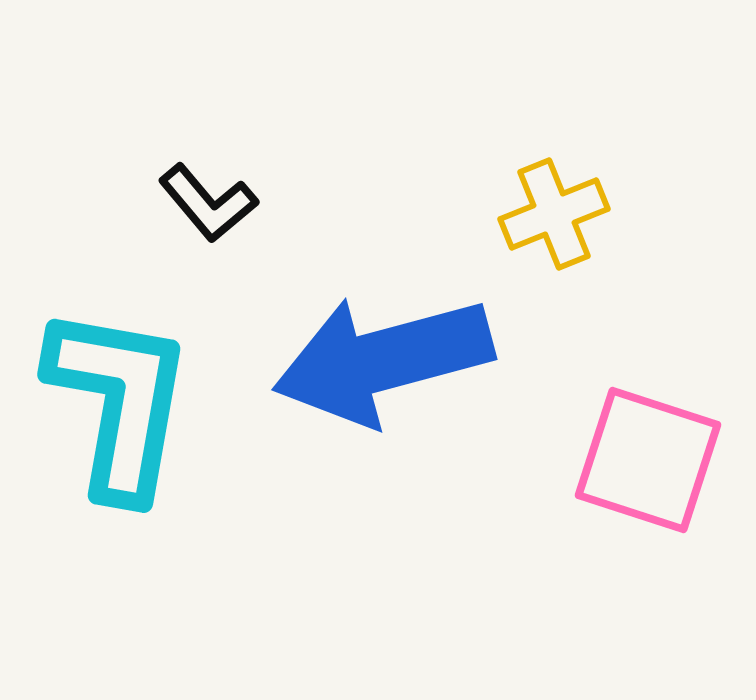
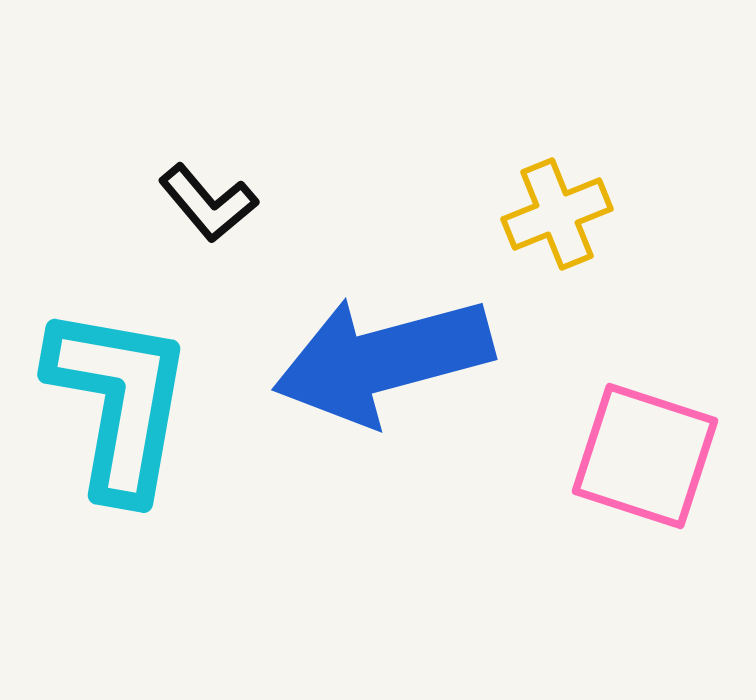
yellow cross: moved 3 px right
pink square: moved 3 px left, 4 px up
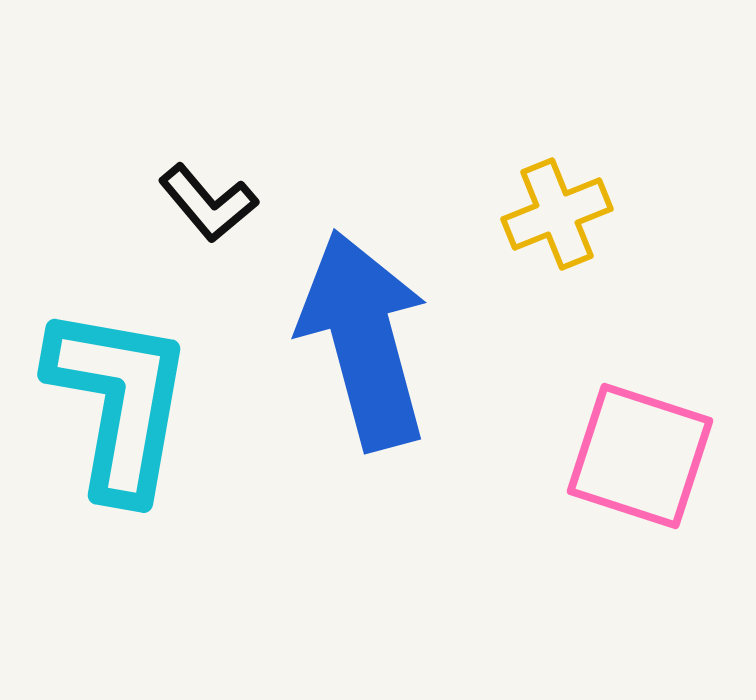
blue arrow: moved 19 px left, 20 px up; rotated 90 degrees clockwise
pink square: moved 5 px left
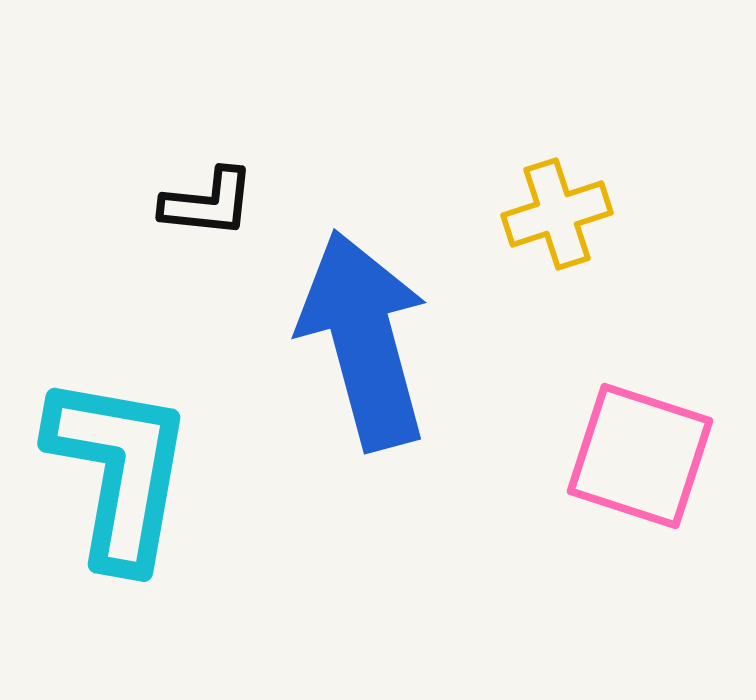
black L-shape: rotated 44 degrees counterclockwise
yellow cross: rotated 4 degrees clockwise
cyan L-shape: moved 69 px down
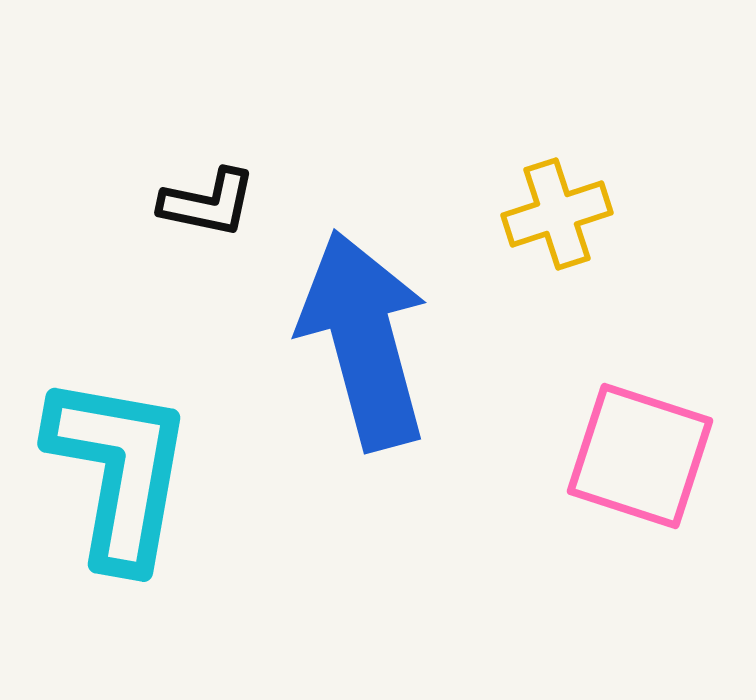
black L-shape: rotated 6 degrees clockwise
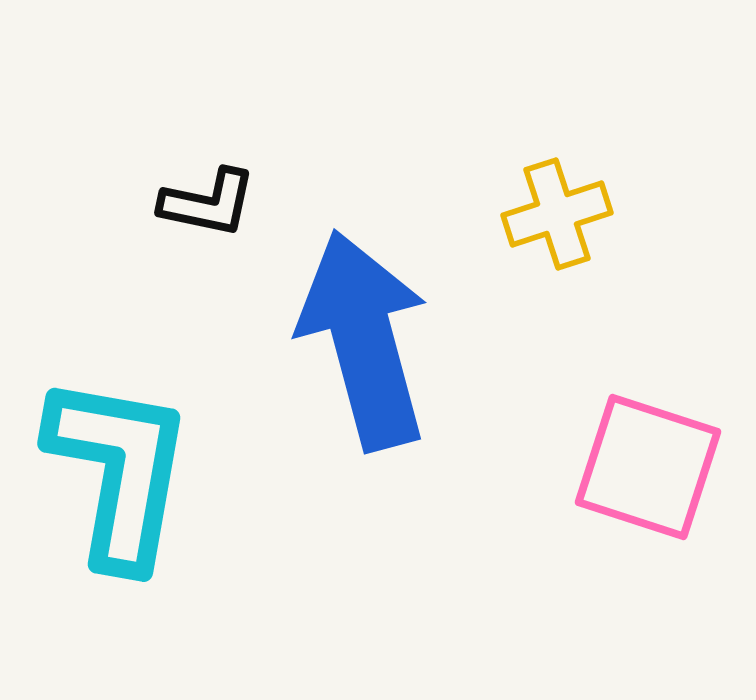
pink square: moved 8 px right, 11 px down
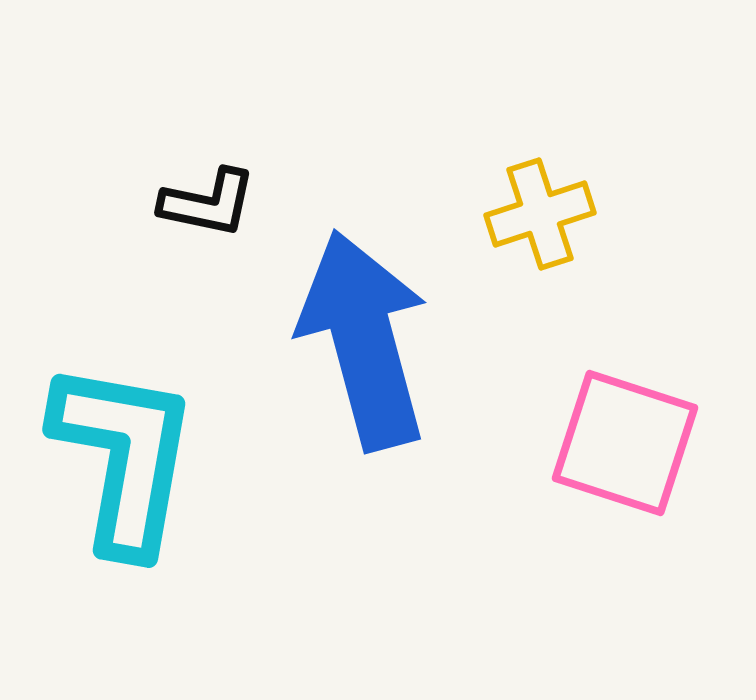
yellow cross: moved 17 px left
pink square: moved 23 px left, 24 px up
cyan L-shape: moved 5 px right, 14 px up
